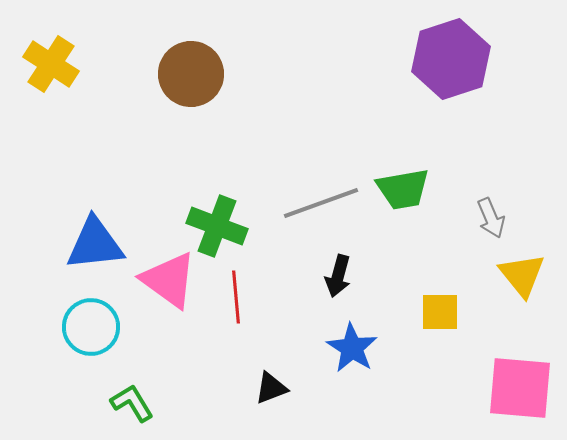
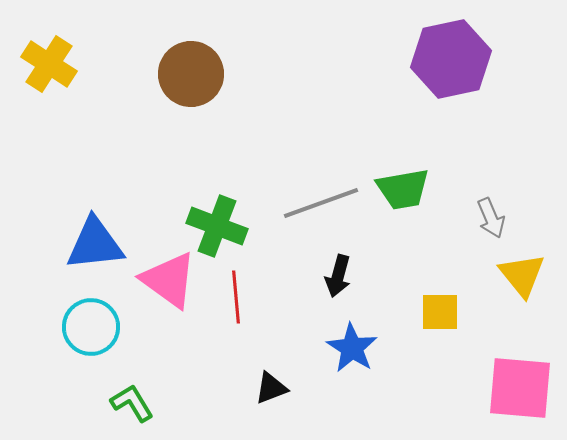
purple hexagon: rotated 6 degrees clockwise
yellow cross: moved 2 px left
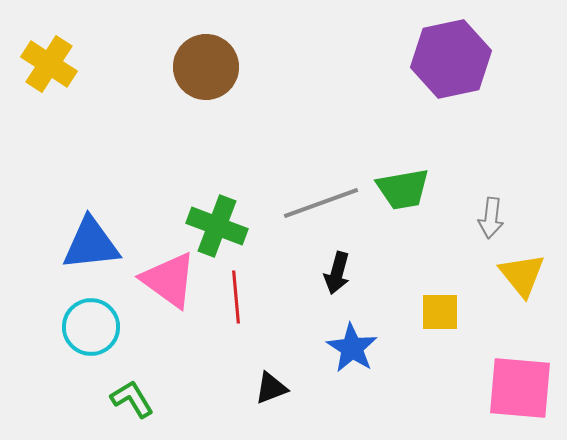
brown circle: moved 15 px right, 7 px up
gray arrow: rotated 30 degrees clockwise
blue triangle: moved 4 px left
black arrow: moved 1 px left, 3 px up
green L-shape: moved 4 px up
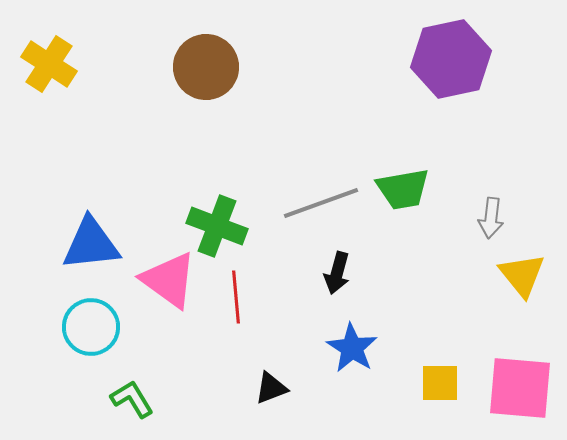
yellow square: moved 71 px down
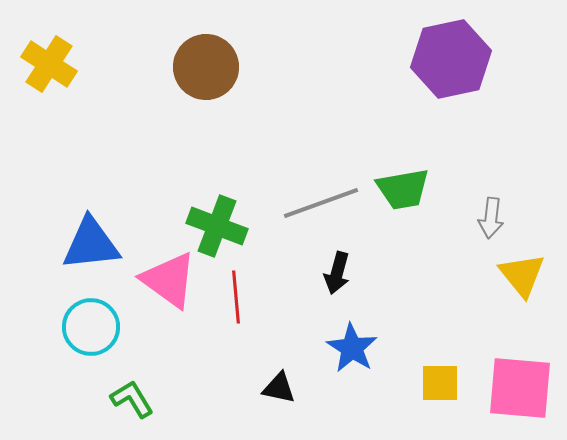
black triangle: moved 8 px right; rotated 33 degrees clockwise
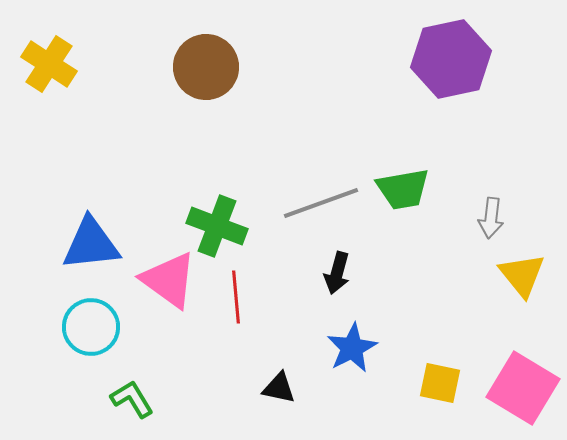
blue star: rotated 12 degrees clockwise
yellow square: rotated 12 degrees clockwise
pink square: moved 3 px right; rotated 26 degrees clockwise
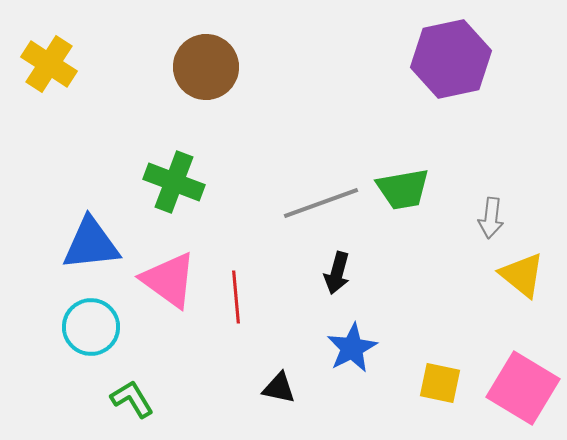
green cross: moved 43 px left, 44 px up
yellow triangle: rotated 12 degrees counterclockwise
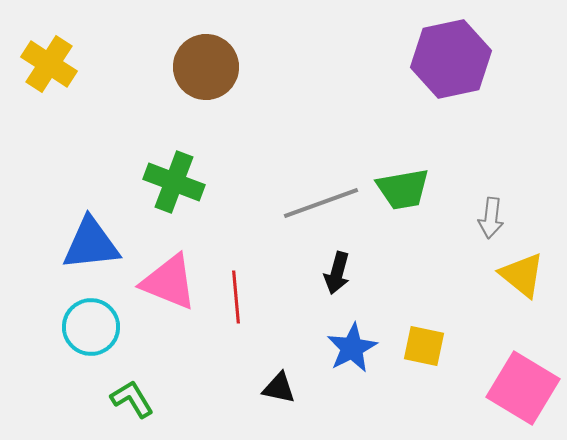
pink triangle: moved 2 px down; rotated 14 degrees counterclockwise
yellow square: moved 16 px left, 37 px up
